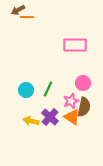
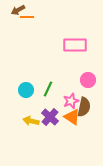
pink circle: moved 5 px right, 3 px up
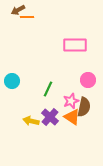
cyan circle: moved 14 px left, 9 px up
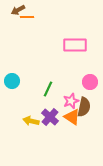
pink circle: moved 2 px right, 2 px down
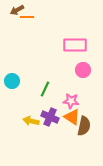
brown arrow: moved 1 px left
pink circle: moved 7 px left, 12 px up
green line: moved 3 px left
pink star: rotated 28 degrees clockwise
brown semicircle: moved 19 px down
purple cross: rotated 18 degrees counterclockwise
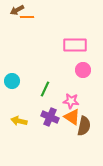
yellow arrow: moved 12 px left
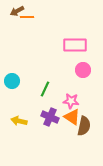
brown arrow: moved 1 px down
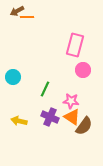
pink rectangle: rotated 75 degrees counterclockwise
cyan circle: moved 1 px right, 4 px up
brown semicircle: rotated 24 degrees clockwise
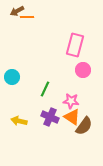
cyan circle: moved 1 px left
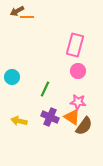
pink circle: moved 5 px left, 1 px down
pink star: moved 7 px right, 1 px down
